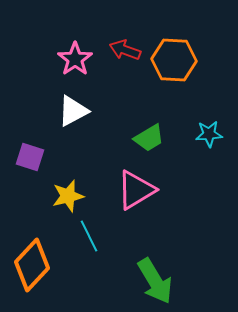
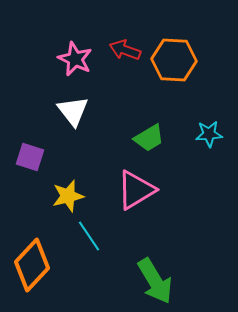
pink star: rotated 12 degrees counterclockwise
white triangle: rotated 40 degrees counterclockwise
cyan line: rotated 8 degrees counterclockwise
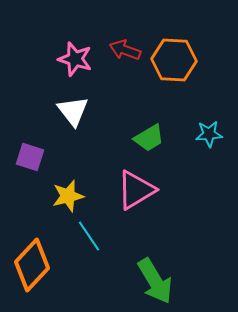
pink star: rotated 8 degrees counterclockwise
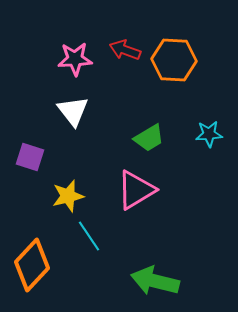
pink star: rotated 20 degrees counterclockwise
green arrow: rotated 135 degrees clockwise
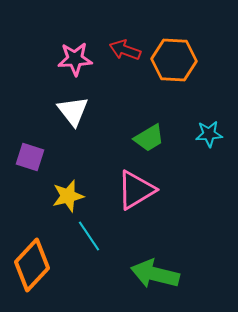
green arrow: moved 7 px up
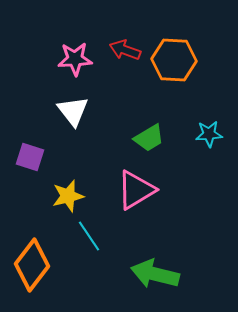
orange diamond: rotated 6 degrees counterclockwise
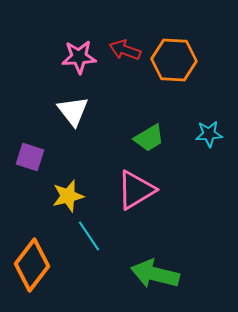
pink star: moved 4 px right, 2 px up
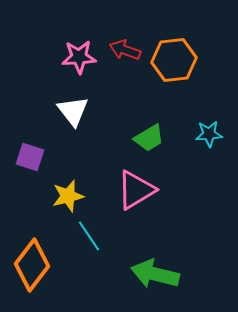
orange hexagon: rotated 9 degrees counterclockwise
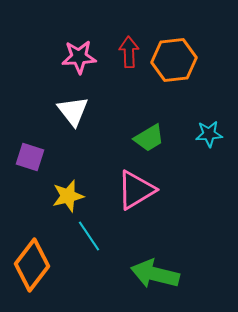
red arrow: moved 4 px right, 2 px down; rotated 68 degrees clockwise
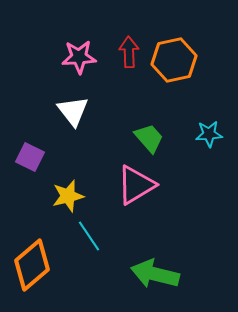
orange hexagon: rotated 6 degrees counterclockwise
green trapezoid: rotated 100 degrees counterclockwise
purple square: rotated 8 degrees clockwise
pink triangle: moved 5 px up
orange diamond: rotated 12 degrees clockwise
